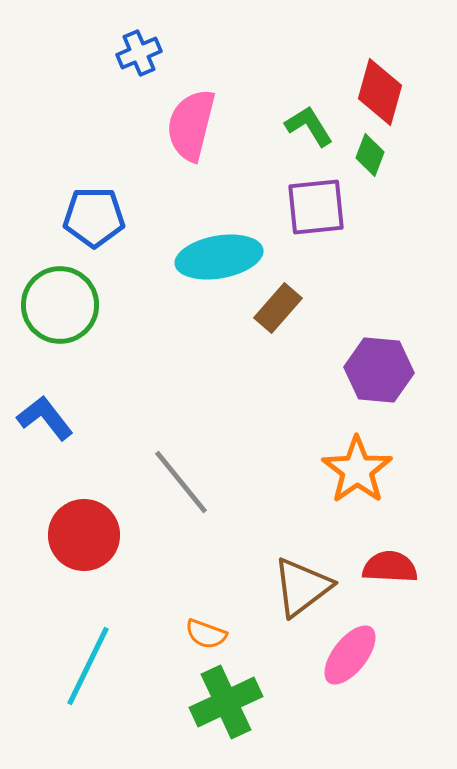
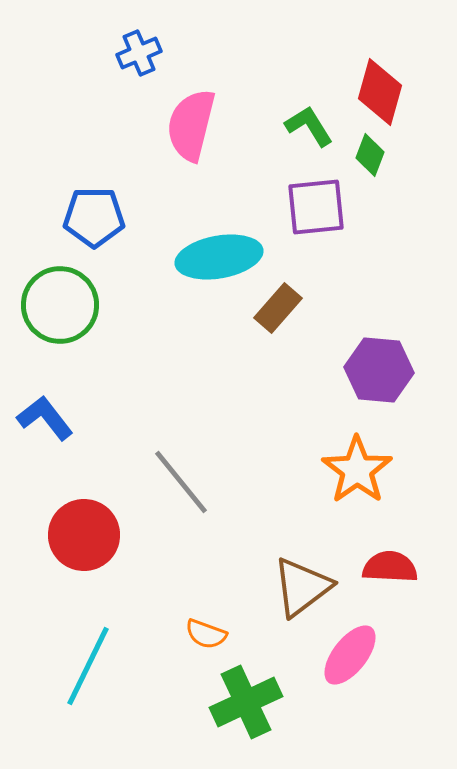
green cross: moved 20 px right
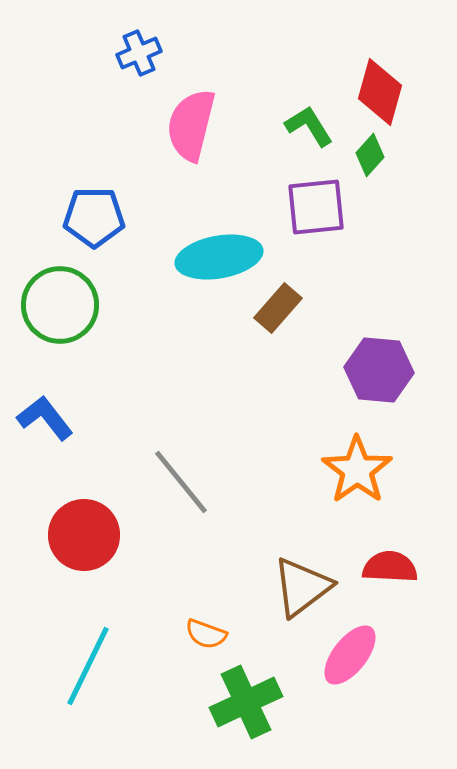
green diamond: rotated 21 degrees clockwise
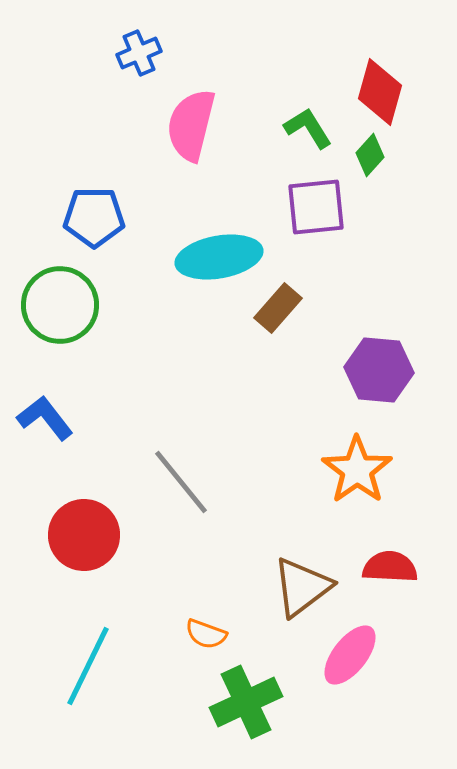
green L-shape: moved 1 px left, 2 px down
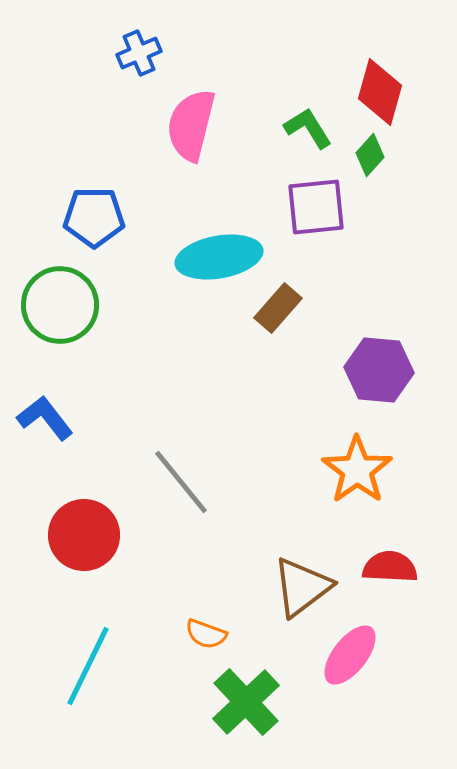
green cross: rotated 18 degrees counterclockwise
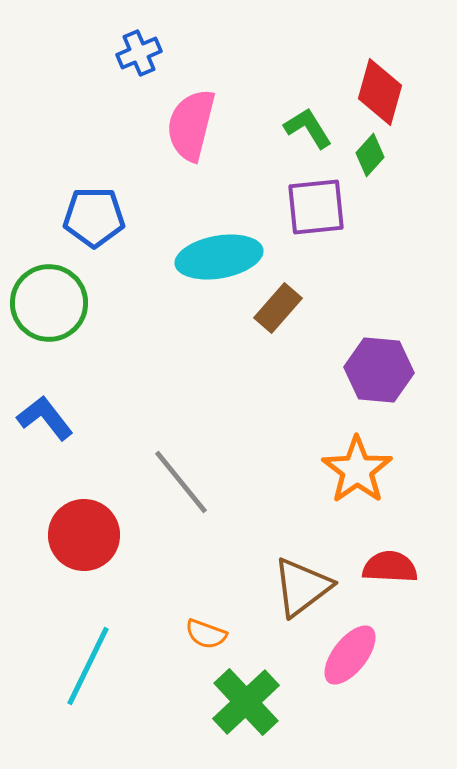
green circle: moved 11 px left, 2 px up
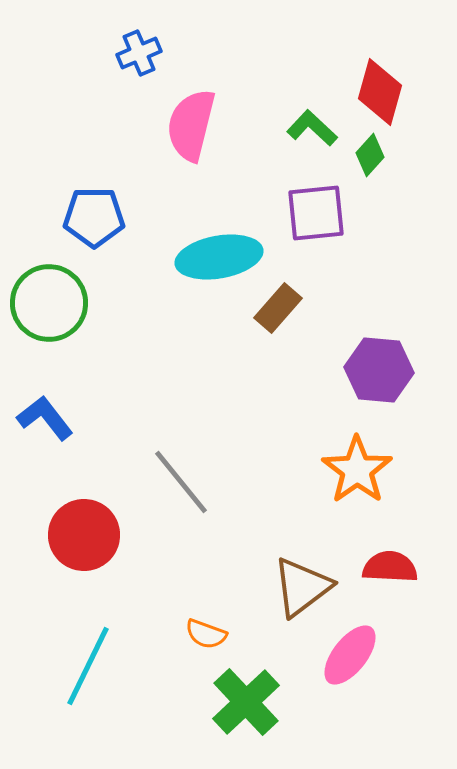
green L-shape: moved 4 px right; rotated 15 degrees counterclockwise
purple square: moved 6 px down
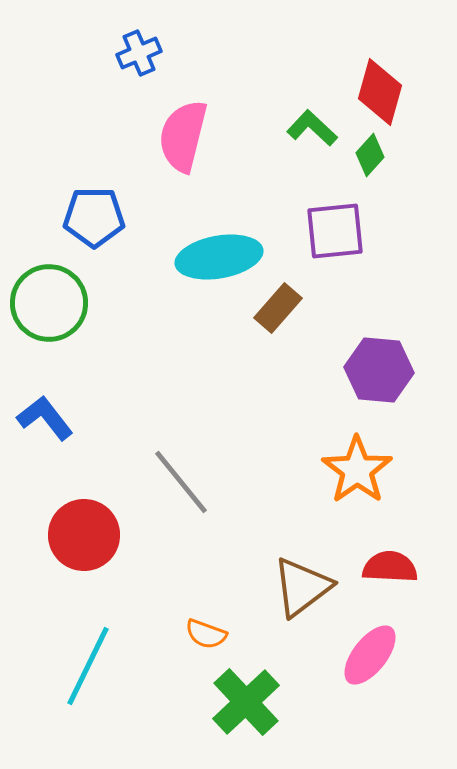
pink semicircle: moved 8 px left, 11 px down
purple square: moved 19 px right, 18 px down
pink ellipse: moved 20 px right
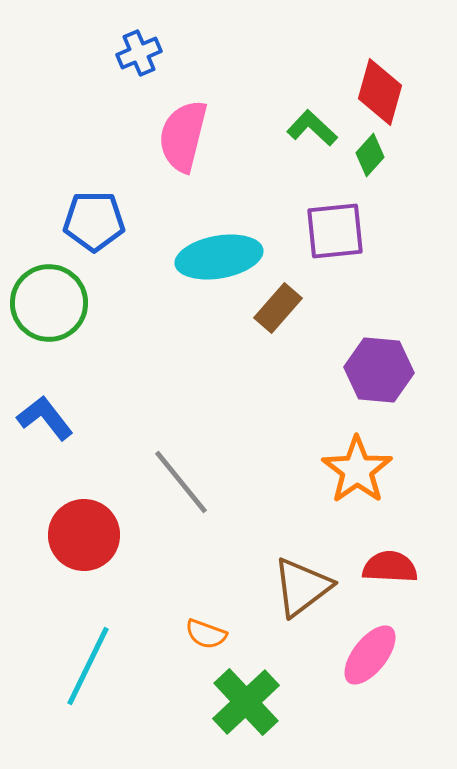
blue pentagon: moved 4 px down
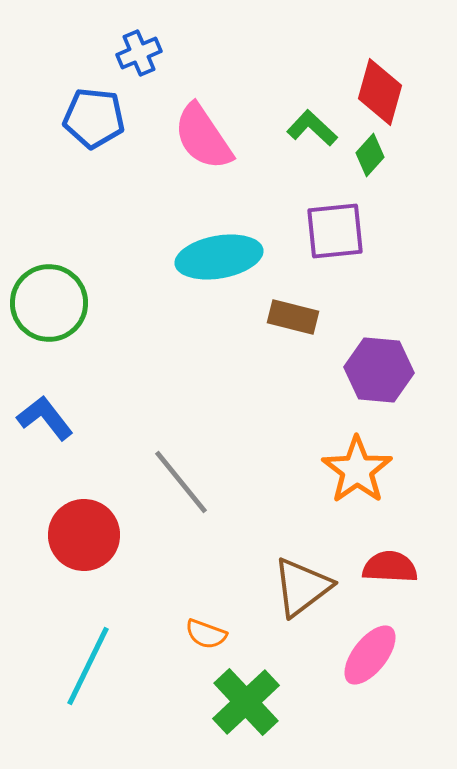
pink semicircle: moved 20 px right, 1 px down; rotated 48 degrees counterclockwise
blue pentagon: moved 103 px up; rotated 6 degrees clockwise
brown rectangle: moved 15 px right, 9 px down; rotated 63 degrees clockwise
